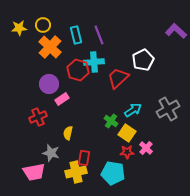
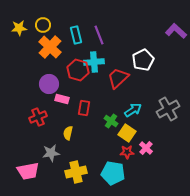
pink rectangle: rotated 48 degrees clockwise
gray star: rotated 24 degrees counterclockwise
red rectangle: moved 50 px up
pink trapezoid: moved 6 px left, 1 px up
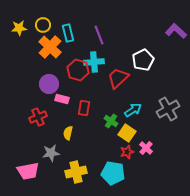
cyan rectangle: moved 8 px left, 2 px up
red star: rotated 16 degrees counterclockwise
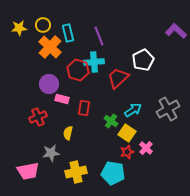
purple line: moved 1 px down
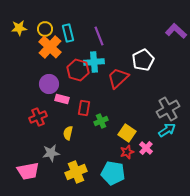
yellow circle: moved 2 px right, 4 px down
cyan arrow: moved 34 px right, 20 px down
green cross: moved 10 px left; rotated 32 degrees clockwise
yellow cross: rotated 10 degrees counterclockwise
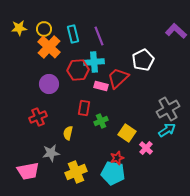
yellow circle: moved 1 px left
cyan rectangle: moved 5 px right, 1 px down
orange cross: moved 1 px left
red hexagon: rotated 20 degrees counterclockwise
pink rectangle: moved 39 px right, 13 px up
red star: moved 10 px left, 6 px down
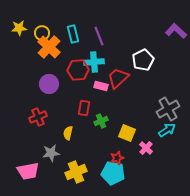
yellow circle: moved 2 px left, 4 px down
yellow square: rotated 12 degrees counterclockwise
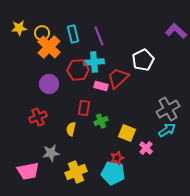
yellow semicircle: moved 3 px right, 4 px up
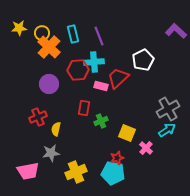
yellow semicircle: moved 15 px left
